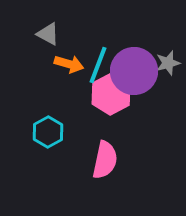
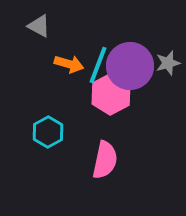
gray triangle: moved 9 px left, 8 px up
purple circle: moved 4 px left, 5 px up
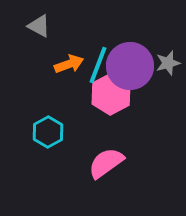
orange arrow: rotated 36 degrees counterclockwise
pink semicircle: moved 1 px right, 3 px down; rotated 138 degrees counterclockwise
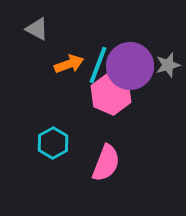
gray triangle: moved 2 px left, 3 px down
gray star: moved 2 px down
pink hexagon: rotated 9 degrees counterclockwise
cyan hexagon: moved 5 px right, 11 px down
pink semicircle: rotated 147 degrees clockwise
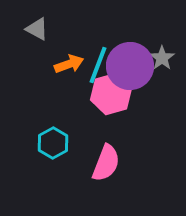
gray star: moved 6 px left, 7 px up; rotated 20 degrees counterclockwise
pink hexagon: rotated 21 degrees clockwise
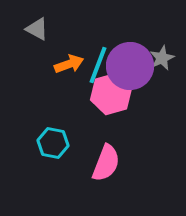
gray star: rotated 10 degrees clockwise
cyan hexagon: rotated 20 degrees counterclockwise
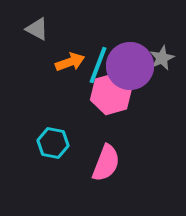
orange arrow: moved 1 px right, 2 px up
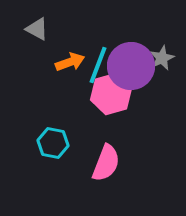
purple circle: moved 1 px right
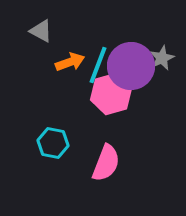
gray triangle: moved 4 px right, 2 px down
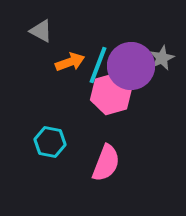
cyan hexagon: moved 3 px left, 1 px up
